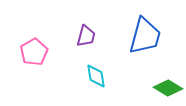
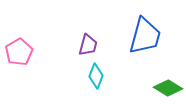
purple trapezoid: moved 2 px right, 9 px down
pink pentagon: moved 15 px left
cyan diamond: rotated 30 degrees clockwise
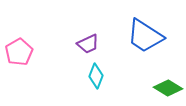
blue trapezoid: rotated 108 degrees clockwise
purple trapezoid: moved 1 px up; rotated 50 degrees clockwise
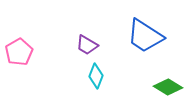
purple trapezoid: moved 1 px left, 1 px down; rotated 55 degrees clockwise
green diamond: moved 1 px up
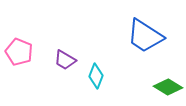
purple trapezoid: moved 22 px left, 15 px down
pink pentagon: rotated 20 degrees counterclockwise
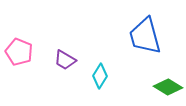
blue trapezoid: rotated 42 degrees clockwise
cyan diamond: moved 4 px right; rotated 10 degrees clockwise
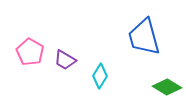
blue trapezoid: moved 1 px left, 1 px down
pink pentagon: moved 11 px right; rotated 8 degrees clockwise
green diamond: moved 1 px left
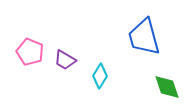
pink pentagon: rotated 8 degrees counterclockwise
green diamond: rotated 40 degrees clockwise
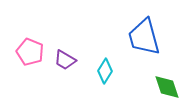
cyan diamond: moved 5 px right, 5 px up
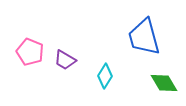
cyan diamond: moved 5 px down
green diamond: moved 3 px left, 4 px up; rotated 12 degrees counterclockwise
